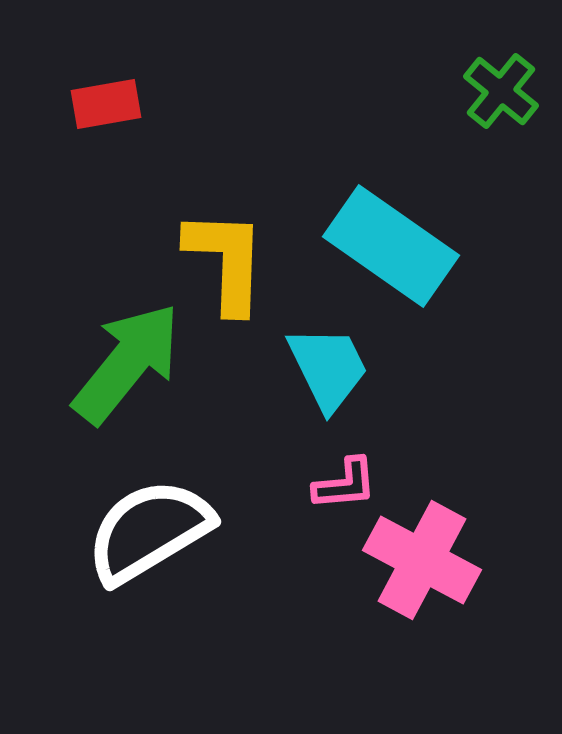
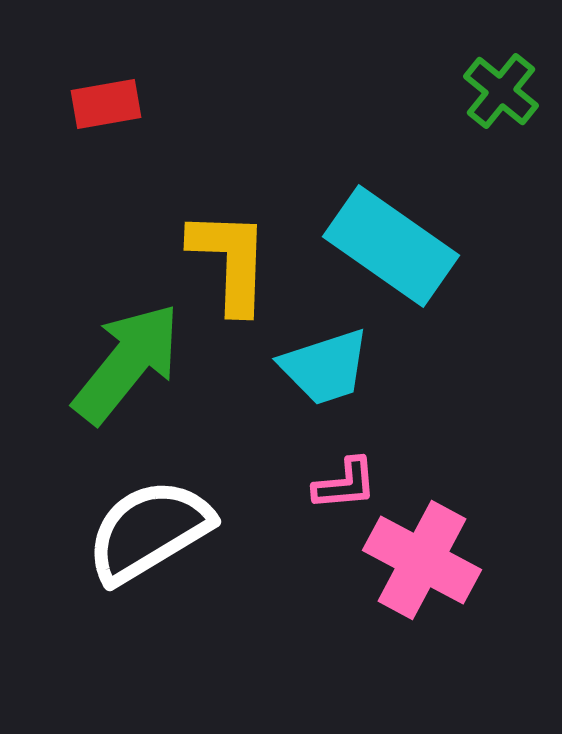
yellow L-shape: moved 4 px right
cyan trapezoid: moved 3 px left, 1 px up; rotated 98 degrees clockwise
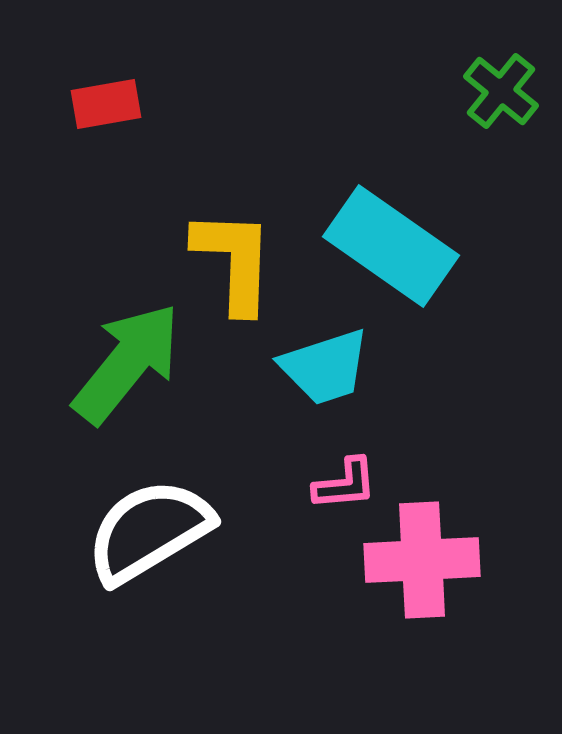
yellow L-shape: moved 4 px right
pink cross: rotated 31 degrees counterclockwise
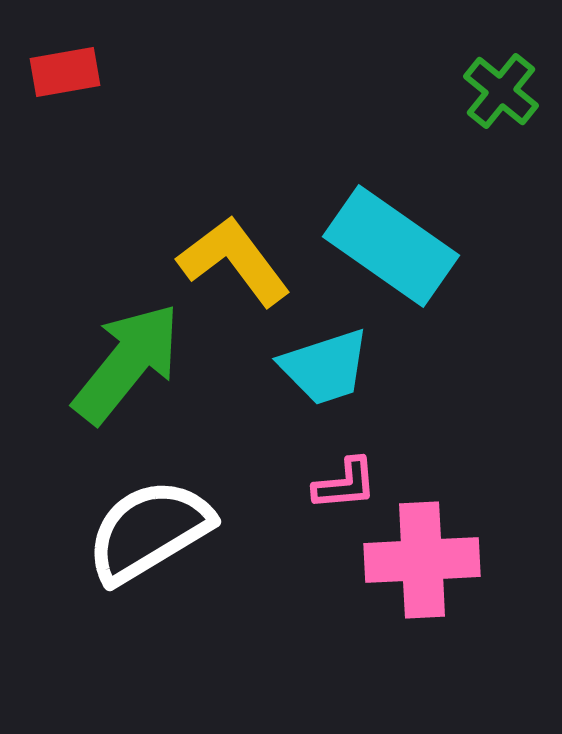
red rectangle: moved 41 px left, 32 px up
yellow L-shape: rotated 39 degrees counterclockwise
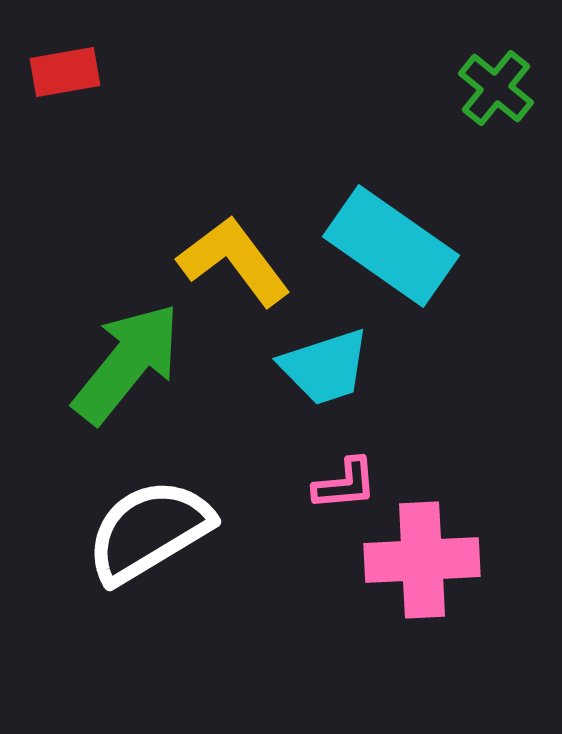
green cross: moved 5 px left, 3 px up
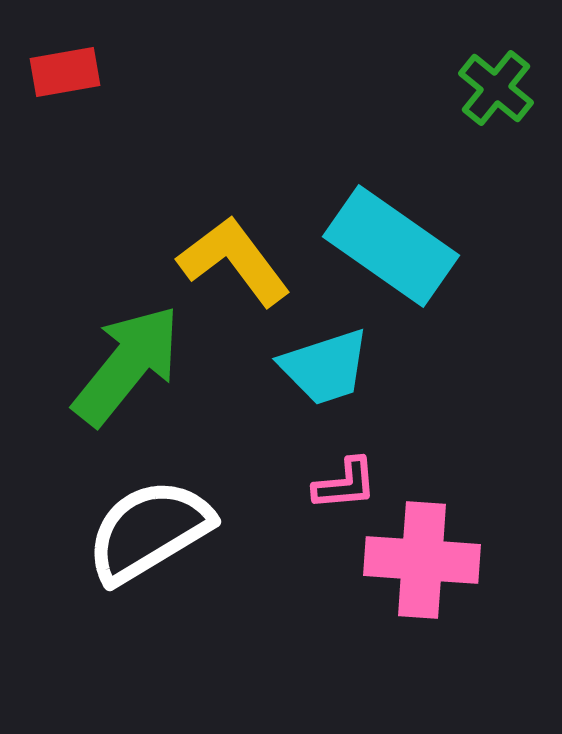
green arrow: moved 2 px down
pink cross: rotated 7 degrees clockwise
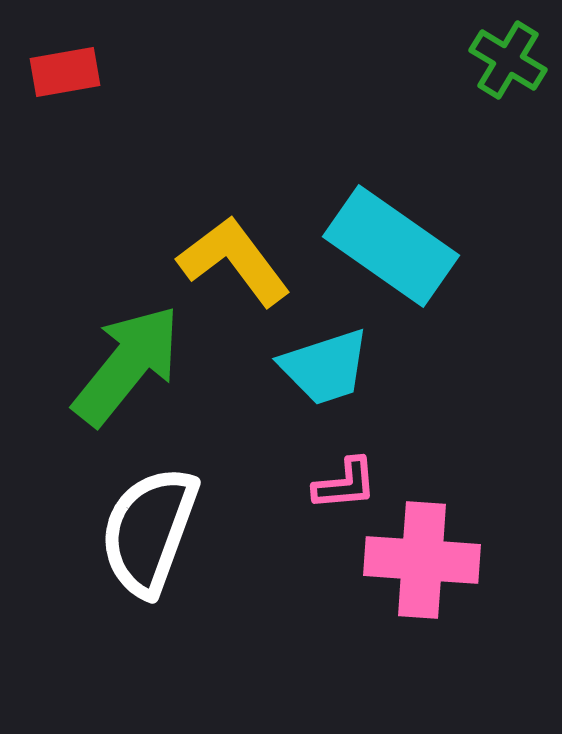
green cross: moved 12 px right, 28 px up; rotated 8 degrees counterclockwise
white semicircle: rotated 39 degrees counterclockwise
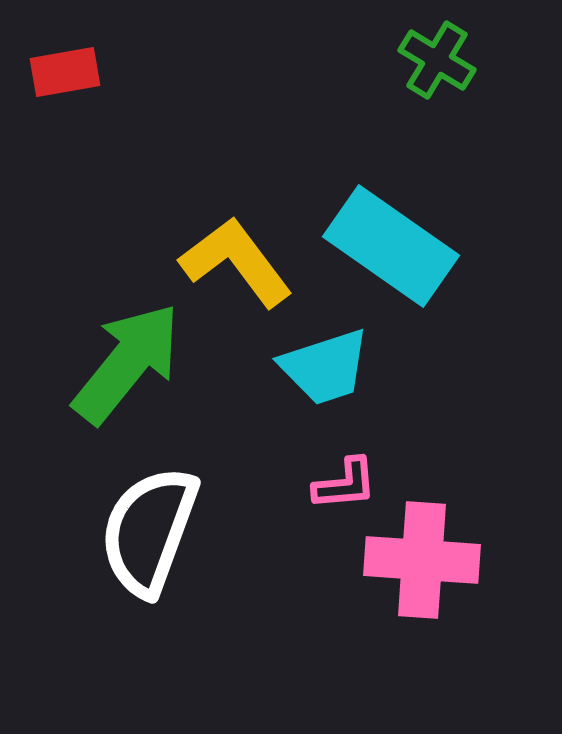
green cross: moved 71 px left
yellow L-shape: moved 2 px right, 1 px down
green arrow: moved 2 px up
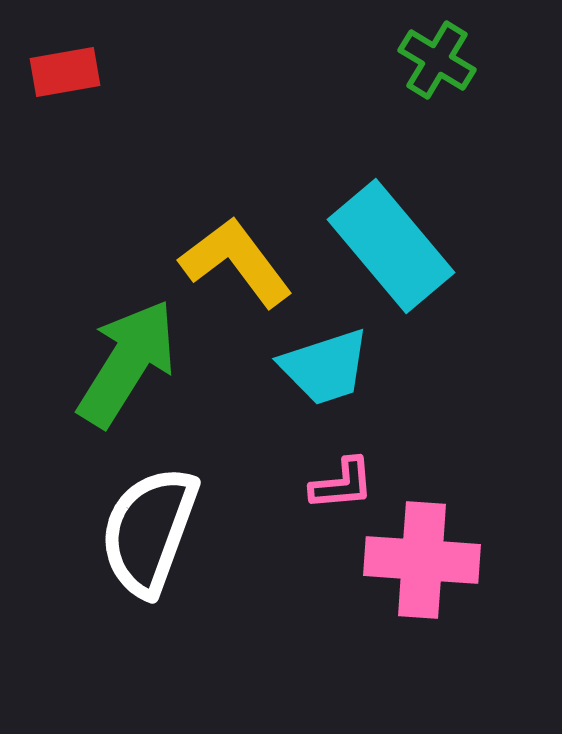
cyan rectangle: rotated 15 degrees clockwise
green arrow: rotated 7 degrees counterclockwise
pink L-shape: moved 3 px left
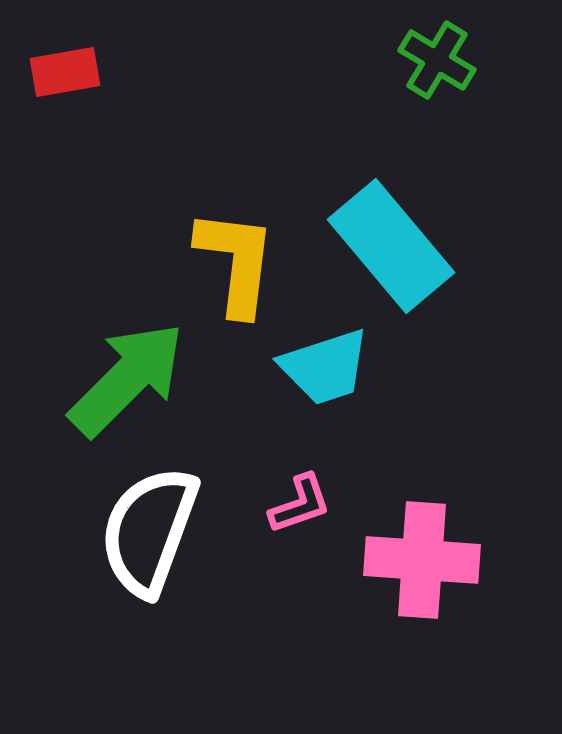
yellow L-shape: rotated 44 degrees clockwise
green arrow: moved 16 px down; rotated 13 degrees clockwise
pink L-shape: moved 42 px left, 20 px down; rotated 14 degrees counterclockwise
